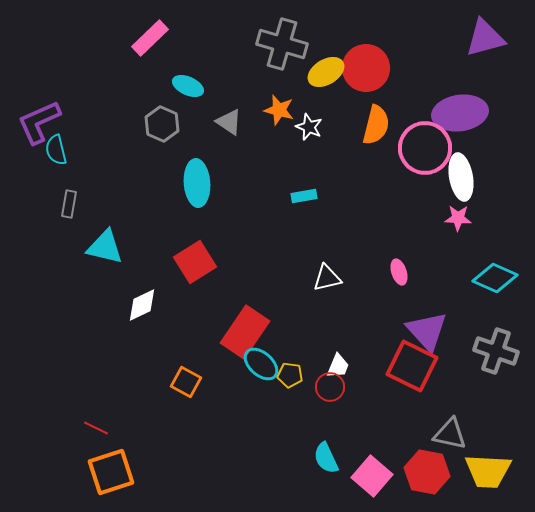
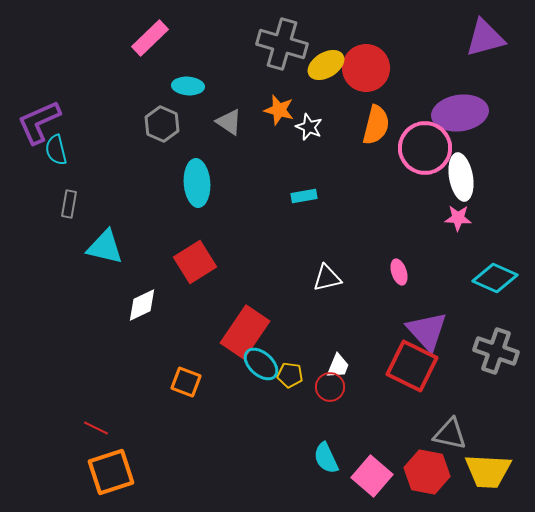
yellow ellipse at (326, 72): moved 7 px up
cyan ellipse at (188, 86): rotated 20 degrees counterclockwise
orange square at (186, 382): rotated 8 degrees counterclockwise
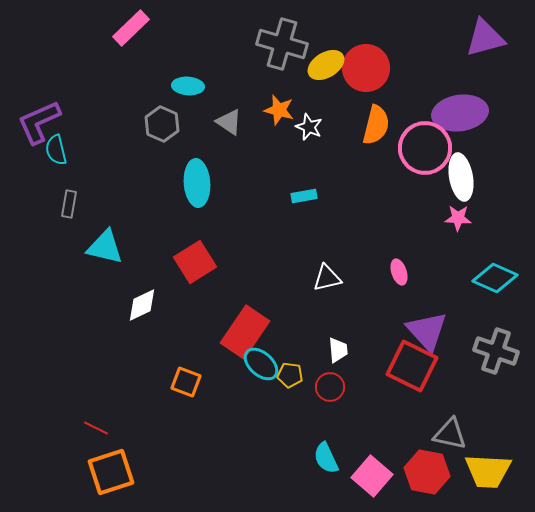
pink rectangle at (150, 38): moved 19 px left, 10 px up
white trapezoid at (338, 366): moved 16 px up; rotated 28 degrees counterclockwise
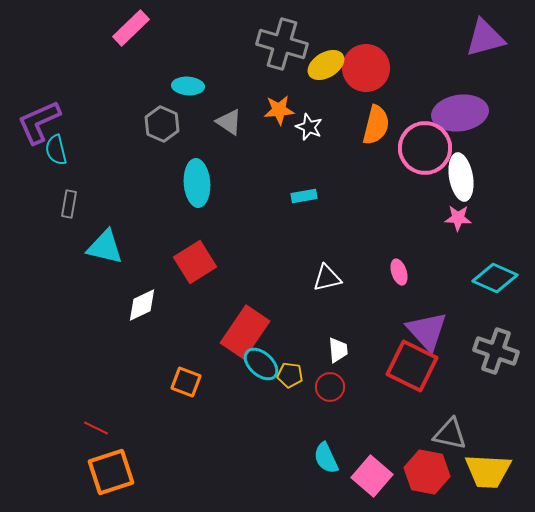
orange star at (279, 110): rotated 20 degrees counterclockwise
